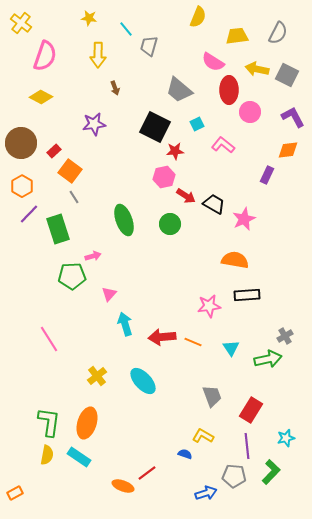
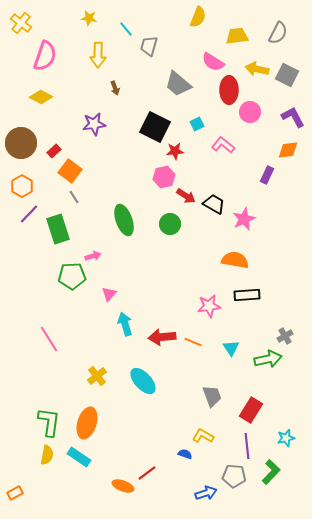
gray trapezoid at (179, 90): moved 1 px left, 6 px up
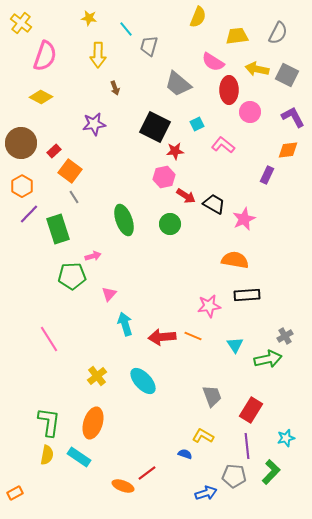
orange line at (193, 342): moved 6 px up
cyan triangle at (231, 348): moved 4 px right, 3 px up
orange ellipse at (87, 423): moved 6 px right
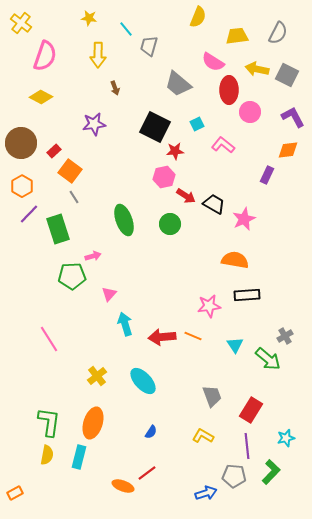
green arrow at (268, 359): rotated 52 degrees clockwise
blue semicircle at (185, 454): moved 34 px left, 22 px up; rotated 104 degrees clockwise
cyan rectangle at (79, 457): rotated 70 degrees clockwise
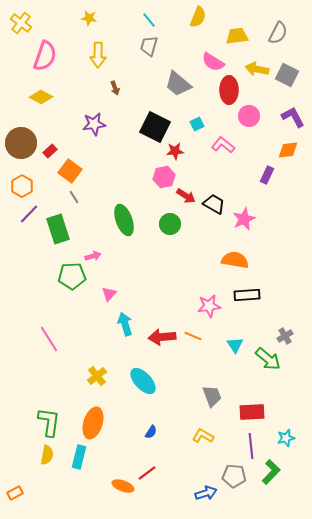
cyan line at (126, 29): moved 23 px right, 9 px up
pink circle at (250, 112): moved 1 px left, 4 px down
red rectangle at (54, 151): moved 4 px left
red rectangle at (251, 410): moved 1 px right, 2 px down; rotated 55 degrees clockwise
purple line at (247, 446): moved 4 px right
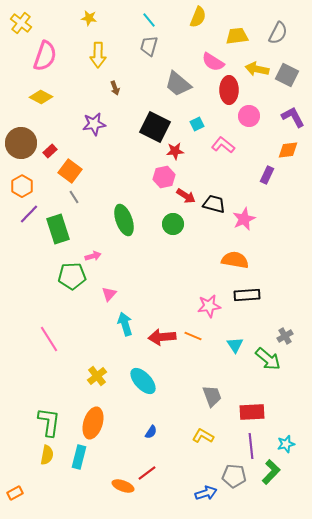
black trapezoid at (214, 204): rotated 15 degrees counterclockwise
green circle at (170, 224): moved 3 px right
cyan star at (286, 438): moved 6 px down
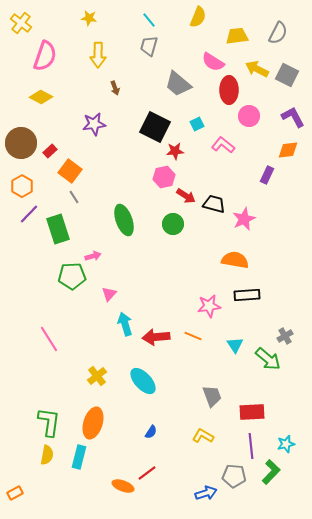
yellow arrow at (257, 69): rotated 15 degrees clockwise
red arrow at (162, 337): moved 6 px left
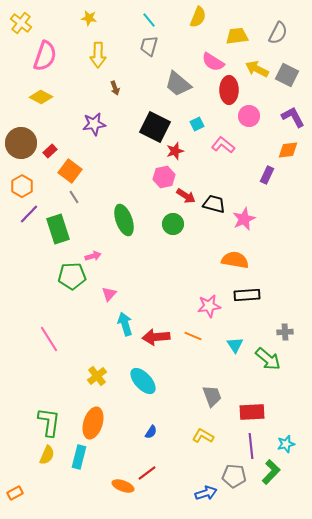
red star at (175, 151): rotated 12 degrees counterclockwise
gray cross at (285, 336): moved 4 px up; rotated 28 degrees clockwise
yellow semicircle at (47, 455): rotated 12 degrees clockwise
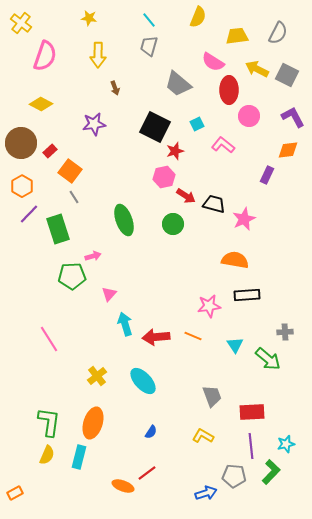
yellow diamond at (41, 97): moved 7 px down
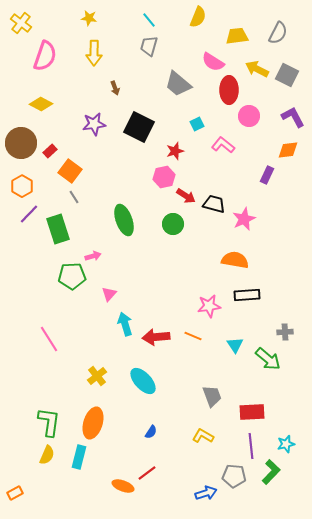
yellow arrow at (98, 55): moved 4 px left, 2 px up
black square at (155, 127): moved 16 px left
